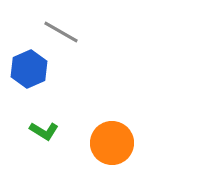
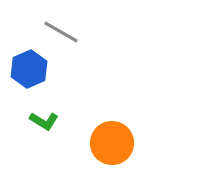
green L-shape: moved 10 px up
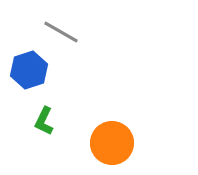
blue hexagon: moved 1 px down; rotated 6 degrees clockwise
green L-shape: rotated 84 degrees clockwise
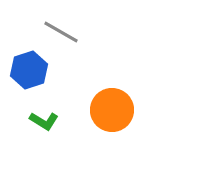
green L-shape: rotated 84 degrees counterclockwise
orange circle: moved 33 px up
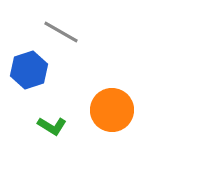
green L-shape: moved 8 px right, 5 px down
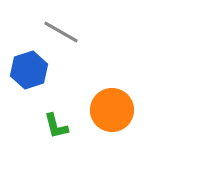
green L-shape: moved 4 px right; rotated 44 degrees clockwise
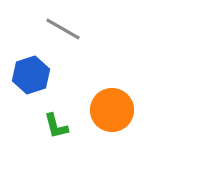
gray line: moved 2 px right, 3 px up
blue hexagon: moved 2 px right, 5 px down
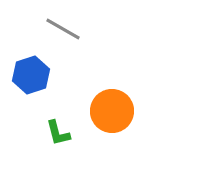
orange circle: moved 1 px down
green L-shape: moved 2 px right, 7 px down
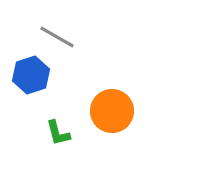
gray line: moved 6 px left, 8 px down
